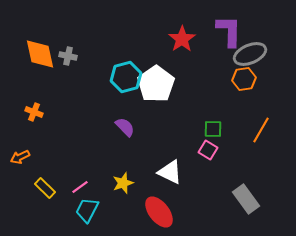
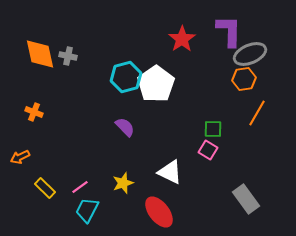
orange line: moved 4 px left, 17 px up
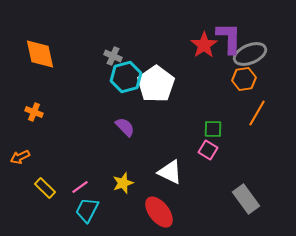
purple L-shape: moved 7 px down
red star: moved 22 px right, 6 px down
gray cross: moved 45 px right; rotated 12 degrees clockwise
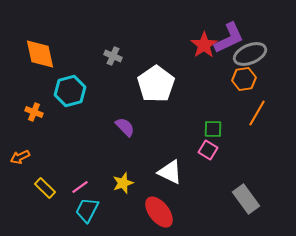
purple L-shape: rotated 64 degrees clockwise
cyan hexagon: moved 56 px left, 14 px down
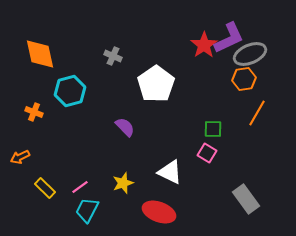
pink square: moved 1 px left, 3 px down
red ellipse: rotated 32 degrees counterclockwise
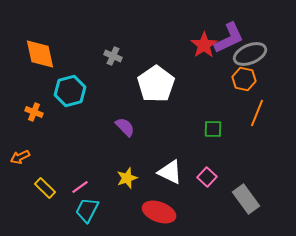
orange hexagon: rotated 20 degrees clockwise
orange line: rotated 8 degrees counterclockwise
pink square: moved 24 px down; rotated 12 degrees clockwise
yellow star: moved 4 px right, 5 px up
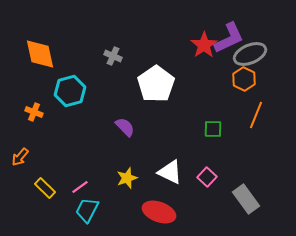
orange hexagon: rotated 15 degrees clockwise
orange line: moved 1 px left, 2 px down
orange arrow: rotated 24 degrees counterclockwise
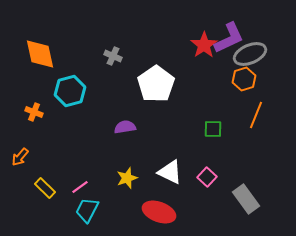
orange hexagon: rotated 15 degrees clockwise
purple semicircle: rotated 55 degrees counterclockwise
